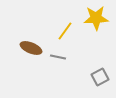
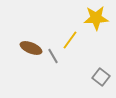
yellow line: moved 5 px right, 9 px down
gray line: moved 5 px left, 1 px up; rotated 49 degrees clockwise
gray square: moved 1 px right; rotated 24 degrees counterclockwise
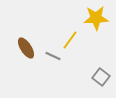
brown ellipse: moved 5 px left; rotated 35 degrees clockwise
gray line: rotated 35 degrees counterclockwise
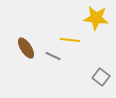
yellow star: rotated 10 degrees clockwise
yellow line: rotated 60 degrees clockwise
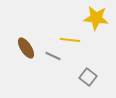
gray square: moved 13 px left
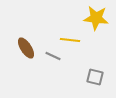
gray square: moved 7 px right; rotated 24 degrees counterclockwise
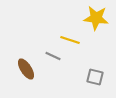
yellow line: rotated 12 degrees clockwise
brown ellipse: moved 21 px down
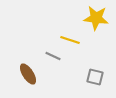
brown ellipse: moved 2 px right, 5 px down
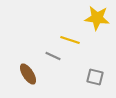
yellow star: moved 1 px right
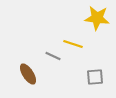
yellow line: moved 3 px right, 4 px down
gray square: rotated 18 degrees counterclockwise
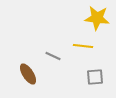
yellow line: moved 10 px right, 2 px down; rotated 12 degrees counterclockwise
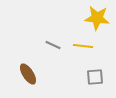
gray line: moved 11 px up
